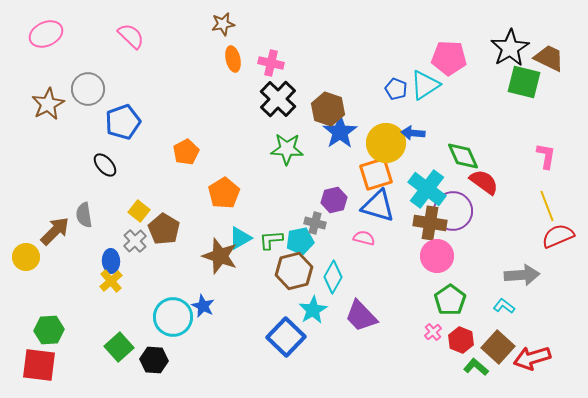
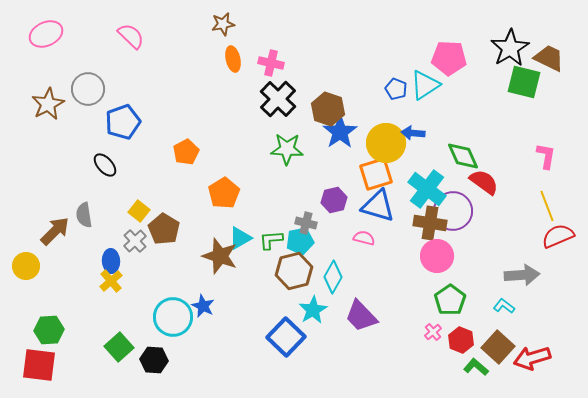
gray cross at (315, 223): moved 9 px left
yellow circle at (26, 257): moved 9 px down
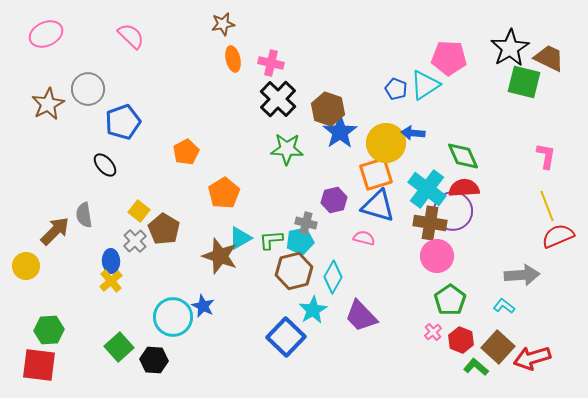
red semicircle at (484, 182): moved 20 px left, 6 px down; rotated 40 degrees counterclockwise
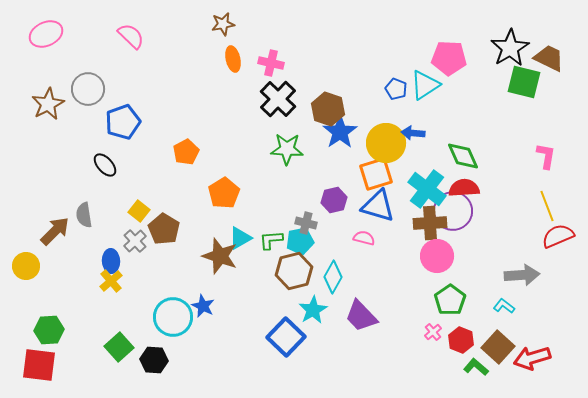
brown cross at (430, 223): rotated 12 degrees counterclockwise
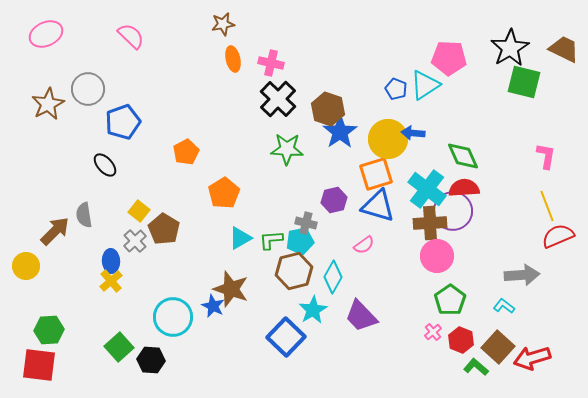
brown trapezoid at (549, 58): moved 15 px right, 9 px up
yellow circle at (386, 143): moved 2 px right, 4 px up
pink semicircle at (364, 238): moved 7 px down; rotated 130 degrees clockwise
brown star at (220, 256): moved 11 px right, 33 px down
blue star at (203, 306): moved 10 px right
black hexagon at (154, 360): moved 3 px left
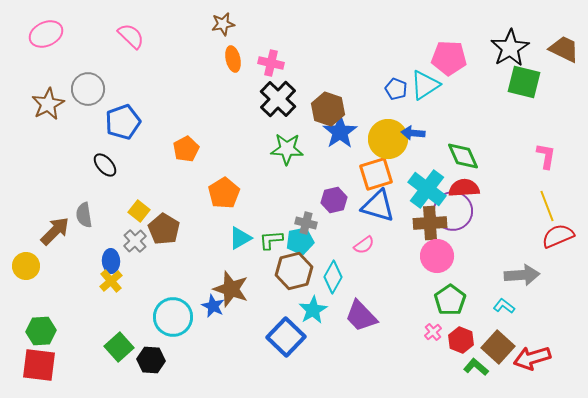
orange pentagon at (186, 152): moved 3 px up
green hexagon at (49, 330): moved 8 px left, 1 px down
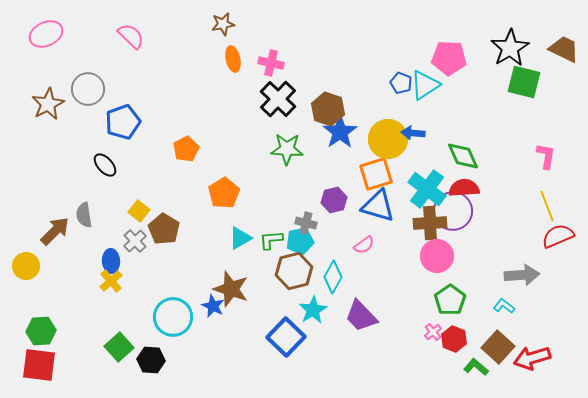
blue pentagon at (396, 89): moved 5 px right, 6 px up
red hexagon at (461, 340): moved 7 px left, 1 px up
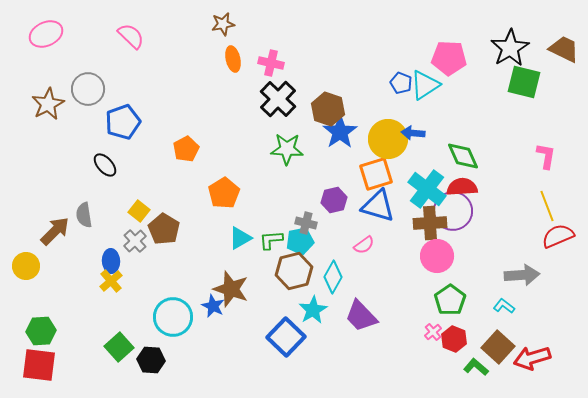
red semicircle at (464, 188): moved 2 px left, 1 px up
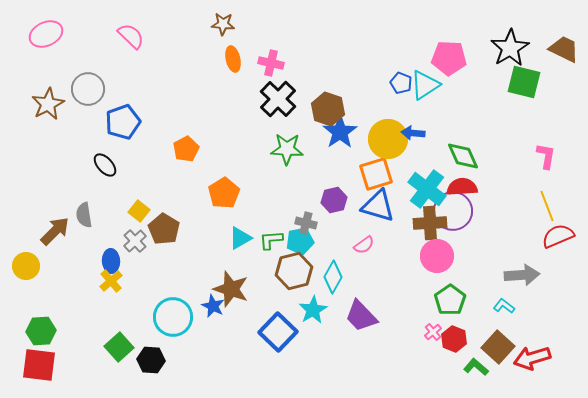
brown star at (223, 24): rotated 15 degrees clockwise
blue square at (286, 337): moved 8 px left, 5 px up
